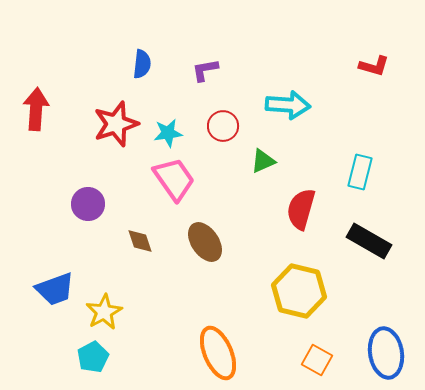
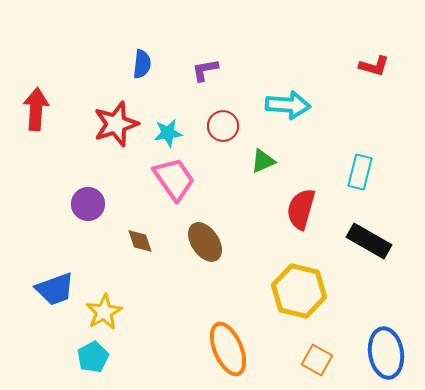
orange ellipse: moved 10 px right, 4 px up
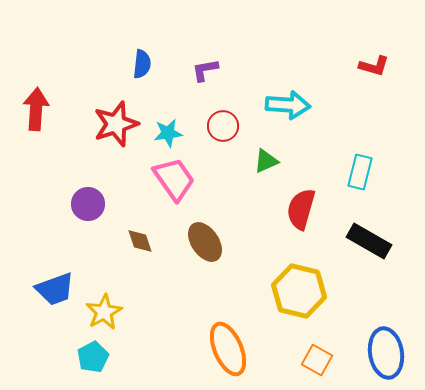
green triangle: moved 3 px right
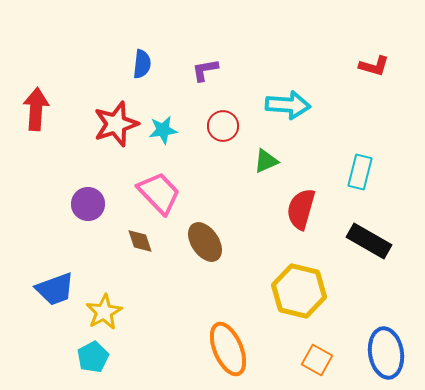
cyan star: moved 5 px left, 3 px up
pink trapezoid: moved 15 px left, 14 px down; rotated 9 degrees counterclockwise
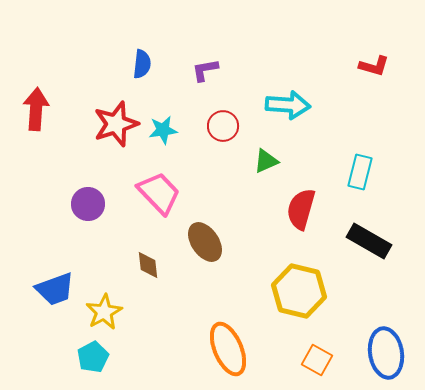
brown diamond: moved 8 px right, 24 px down; rotated 12 degrees clockwise
